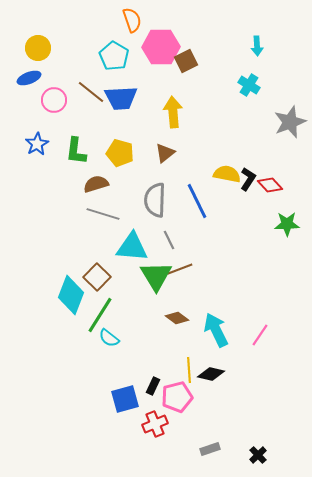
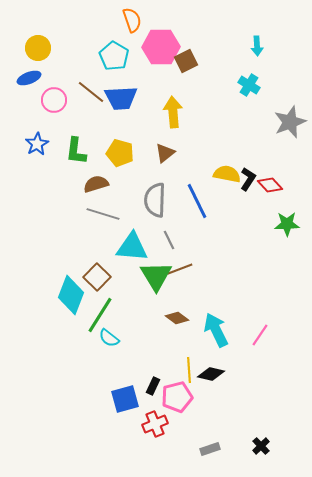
black cross at (258, 455): moved 3 px right, 9 px up
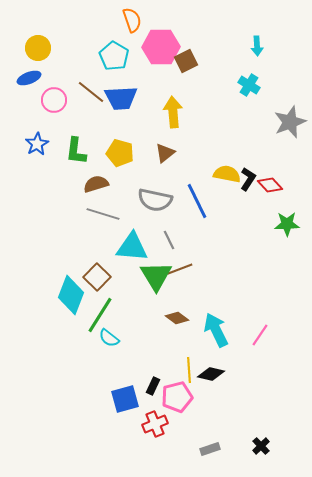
gray semicircle at (155, 200): rotated 80 degrees counterclockwise
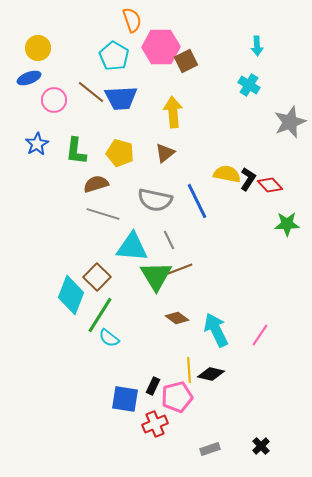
blue square at (125, 399): rotated 24 degrees clockwise
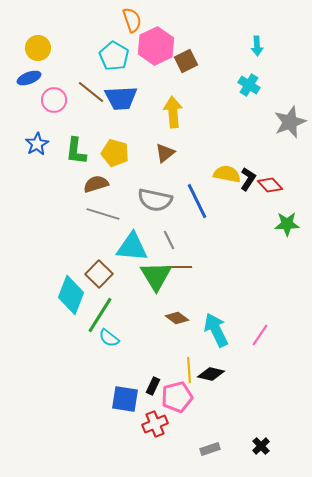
pink hexagon at (161, 47): moved 5 px left, 1 px up; rotated 24 degrees counterclockwise
yellow pentagon at (120, 153): moved 5 px left
brown line at (180, 269): moved 1 px left, 2 px up; rotated 20 degrees clockwise
brown square at (97, 277): moved 2 px right, 3 px up
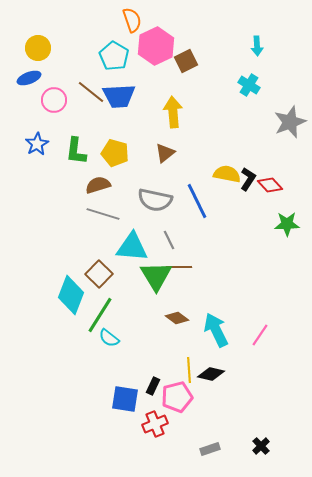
blue trapezoid at (121, 98): moved 2 px left, 2 px up
brown semicircle at (96, 184): moved 2 px right, 1 px down
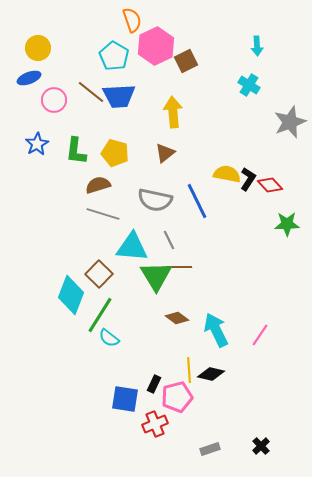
black rectangle at (153, 386): moved 1 px right, 2 px up
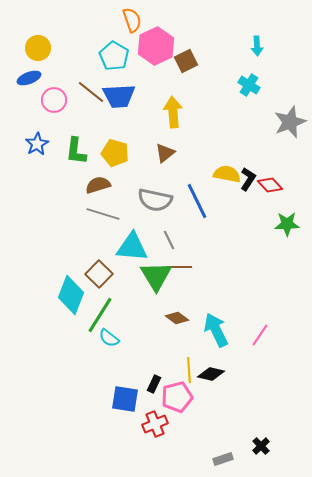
gray rectangle at (210, 449): moved 13 px right, 10 px down
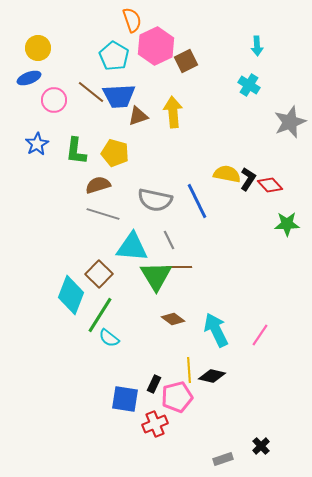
brown triangle at (165, 153): moved 27 px left, 37 px up; rotated 20 degrees clockwise
brown diamond at (177, 318): moved 4 px left, 1 px down
black diamond at (211, 374): moved 1 px right, 2 px down
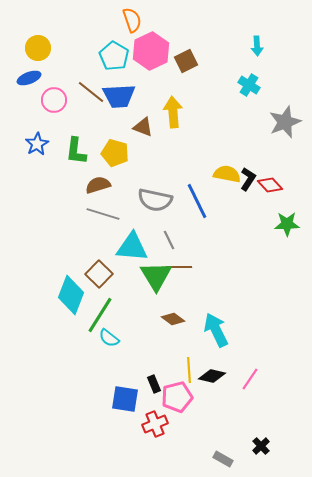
pink hexagon at (156, 46): moved 5 px left, 5 px down
brown triangle at (138, 116): moved 5 px right, 11 px down; rotated 40 degrees clockwise
gray star at (290, 122): moved 5 px left
pink line at (260, 335): moved 10 px left, 44 px down
black rectangle at (154, 384): rotated 48 degrees counterclockwise
gray rectangle at (223, 459): rotated 48 degrees clockwise
